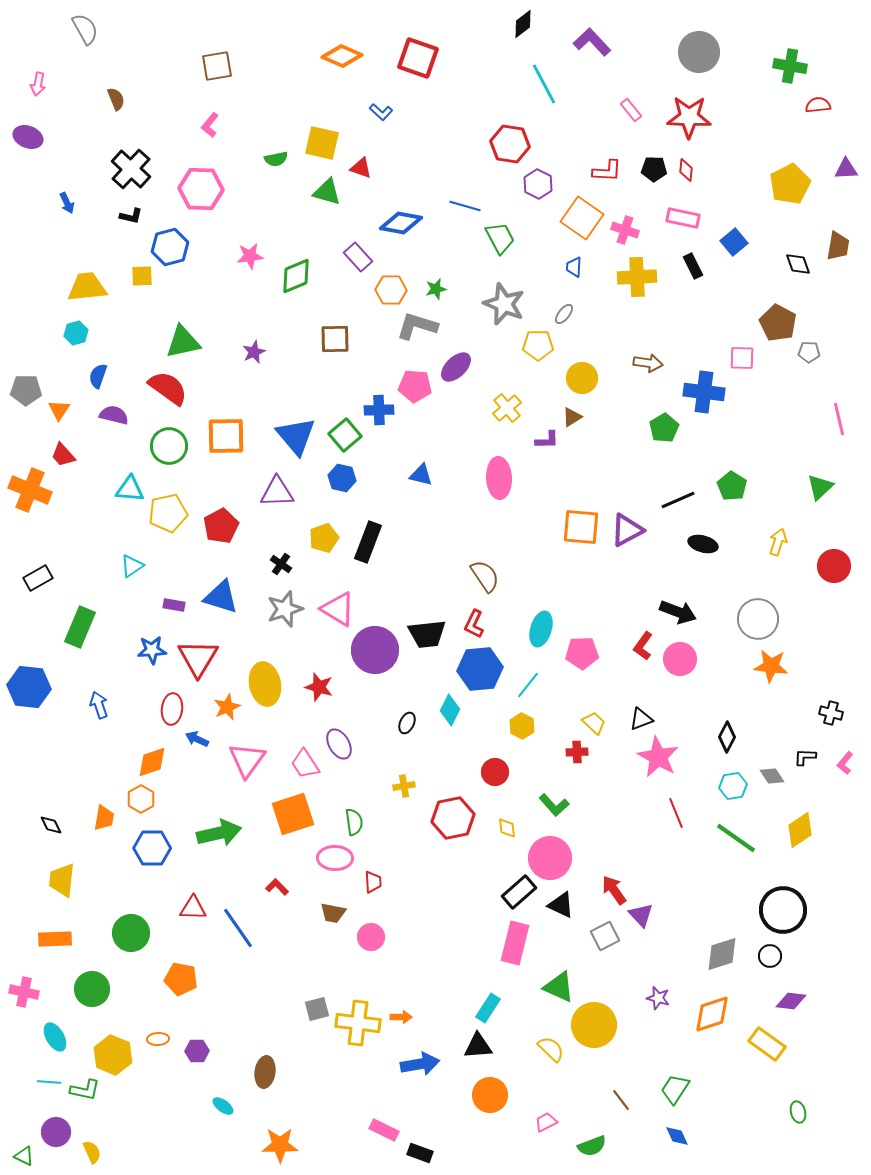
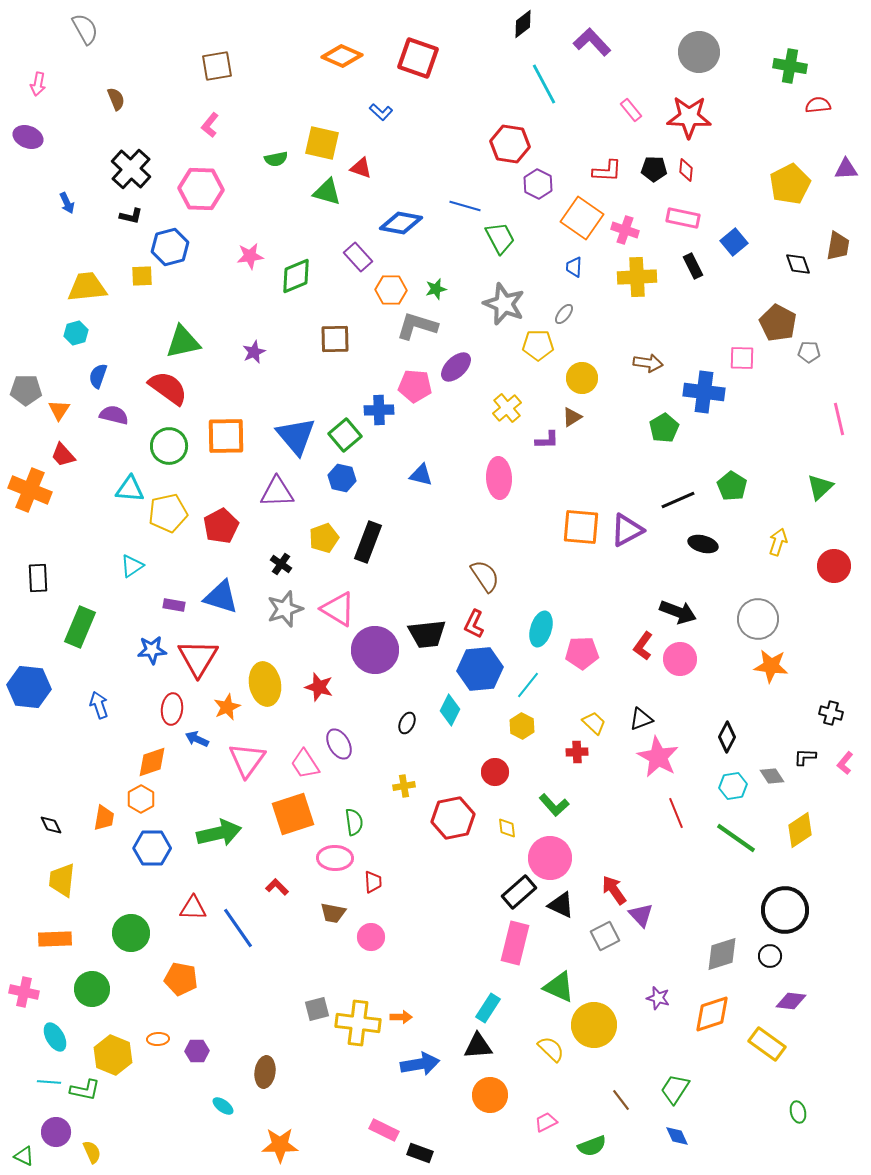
black rectangle at (38, 578): rotated 64 degrees counterclockwise
black circle at (783, 910): moved 2 px right
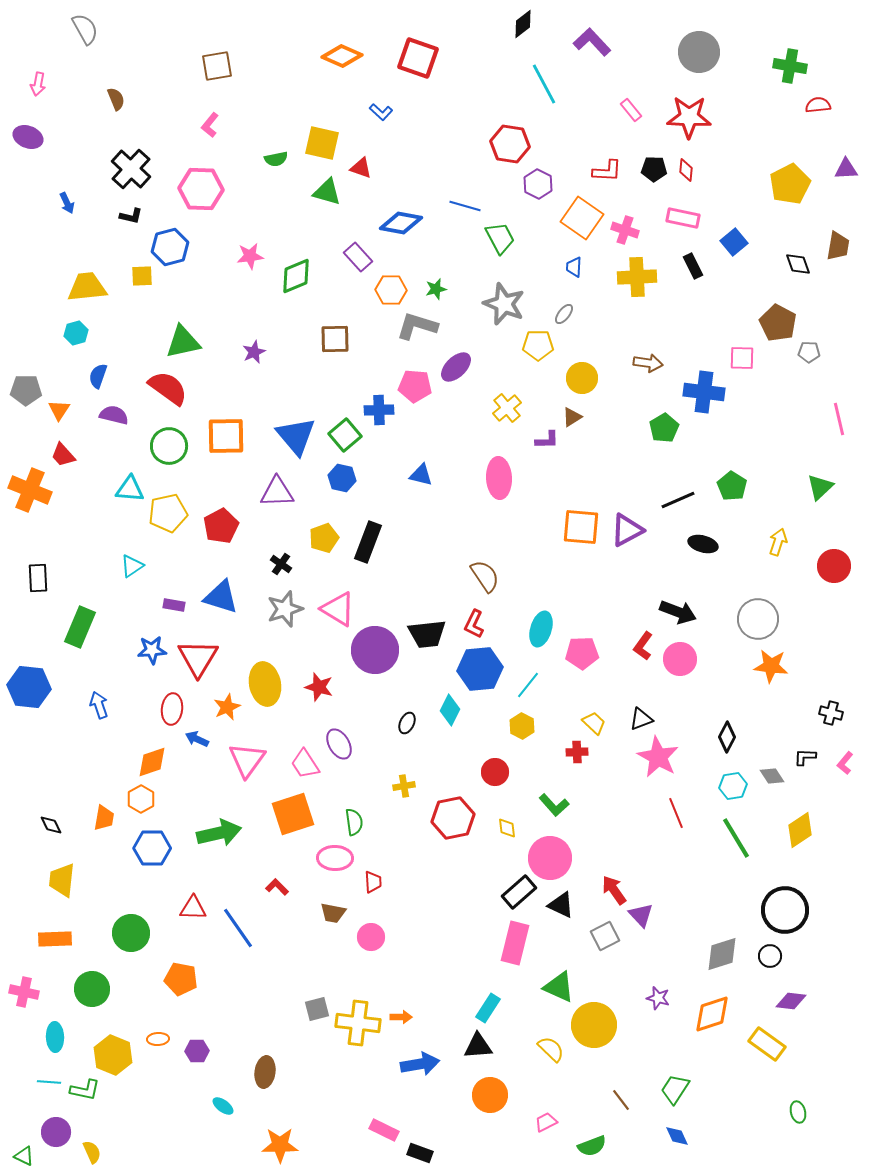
green line at (736, 838): rotated 24 degrees clockwise
cyan ellipse at (55, 1037): rotated 28 degrees clockwise
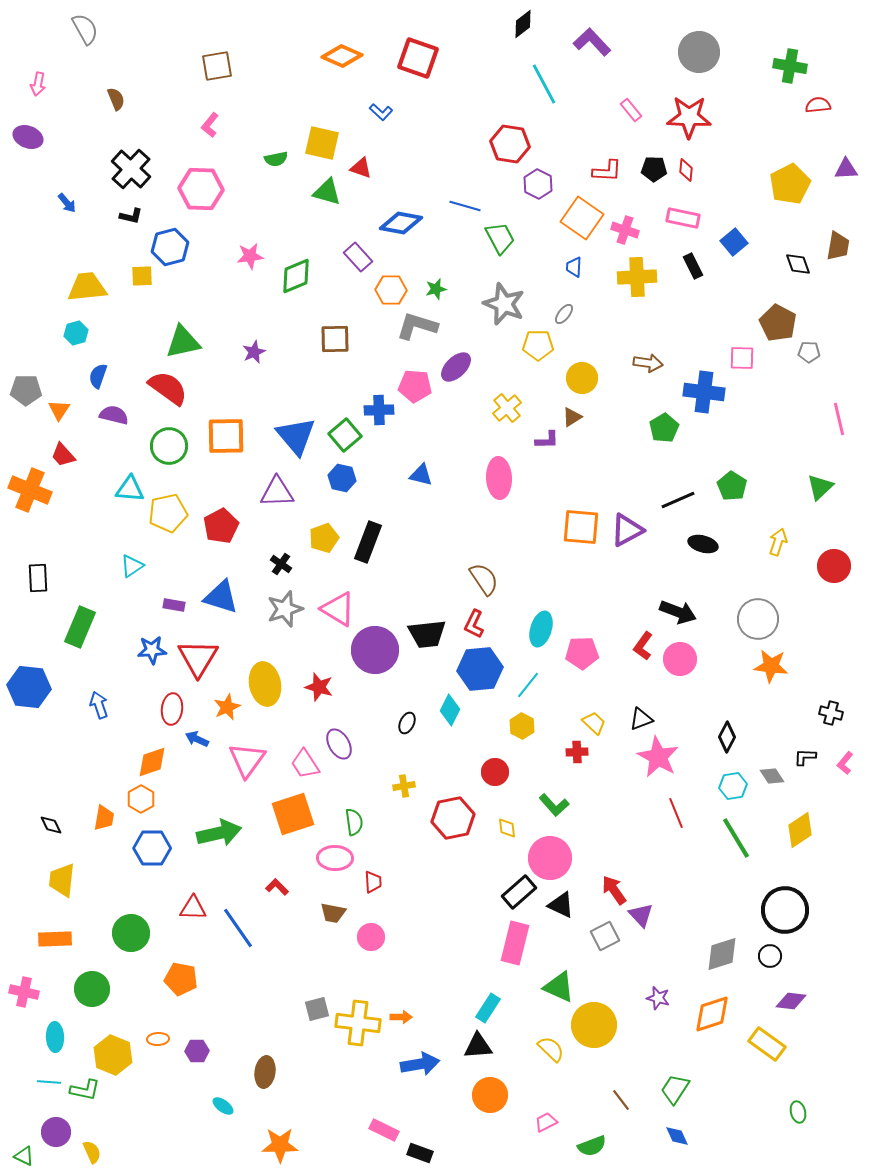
blue arrow at (67, 203): rotated 15 degrees counterclockwise
brown semicircle at (485, 576): moved 1 px left, 3 px down
